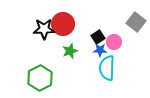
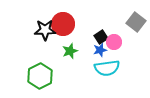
black star: moved 1 px right, 1 px down
black square: moved 3 px right
blue star: rotated 16 degrees counterclockwise
cyan semicircle: rotated 100 degrees counterclockwise
green hexagon: moved 2 px up
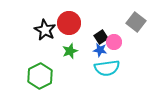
red circle: moved 6 px right, 1 px up
black star: rotated 30 degrees clockwise
blue star: rotated 24 degrees clockwise
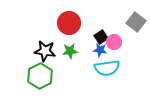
black star: moved 21 px down; rotated 20 degrees counterclockwise
green star: rotated 14 degrees clockwise
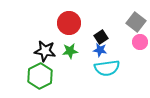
pink circle: moved 26 px right
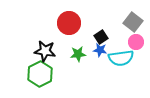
gray square: moved 3 px left
pink circle: moved 4 px left
green star: moved 8 px right, 3 px down
cyan semicircle: moved 14 px right, 10 px up
green hexagon: moved 2 px up
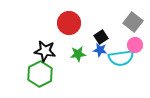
pink circle: moved 1 px left, 3 px down
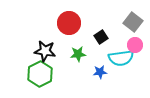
blue star: moved 22 px down; rotated 16 degrees counterclockwise
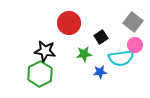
green star: moved 6 px right
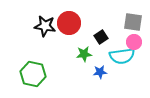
gray square: rotated 30 degrees counterclockwise
pink circle: moved 1 px left, 3 px up
black star: moved 25 px up
cyan semicircle: moved 1 px right, 2 px up
green hexagon: moved 7 px left; rotated 20 degrees counterclockwise
